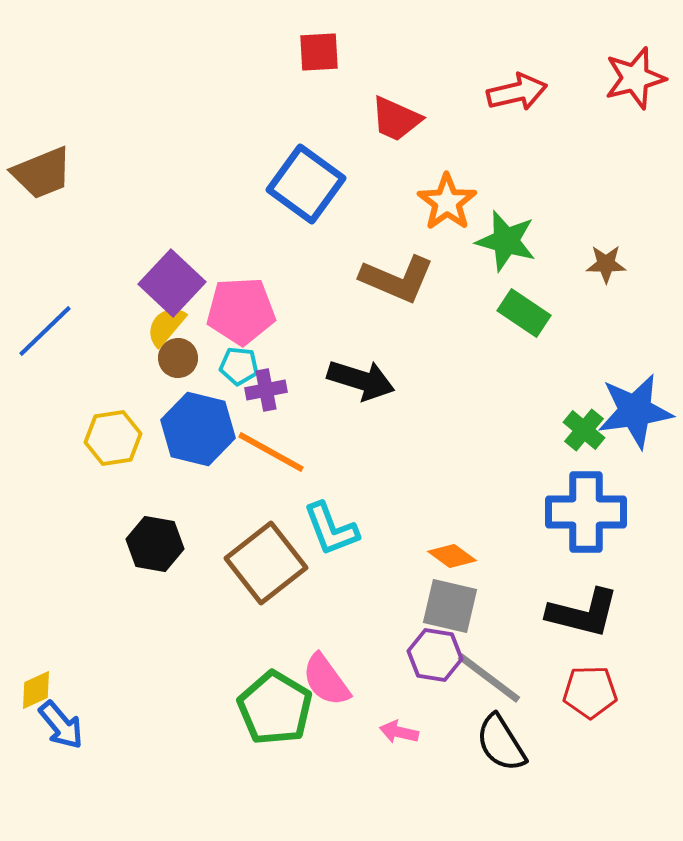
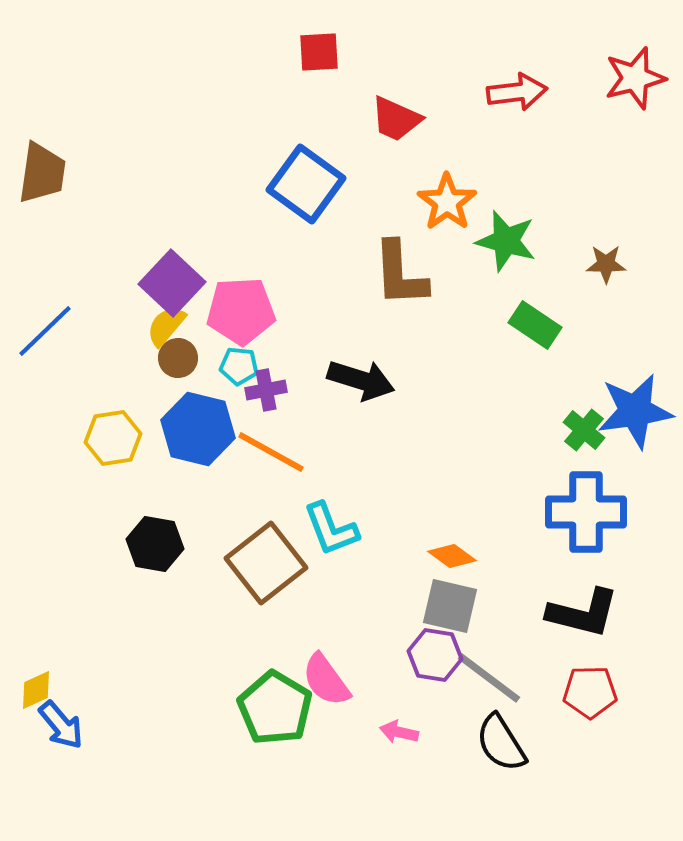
red arrow: rotated 6 degrees clockwise
brown trapezoid: rotated 60 degrees counterclockwise
brown L-shape: moved 3 px right, 5 px up; rotated 64 degrees clockwise
green rectangle: moved 11 px right, 12 px down
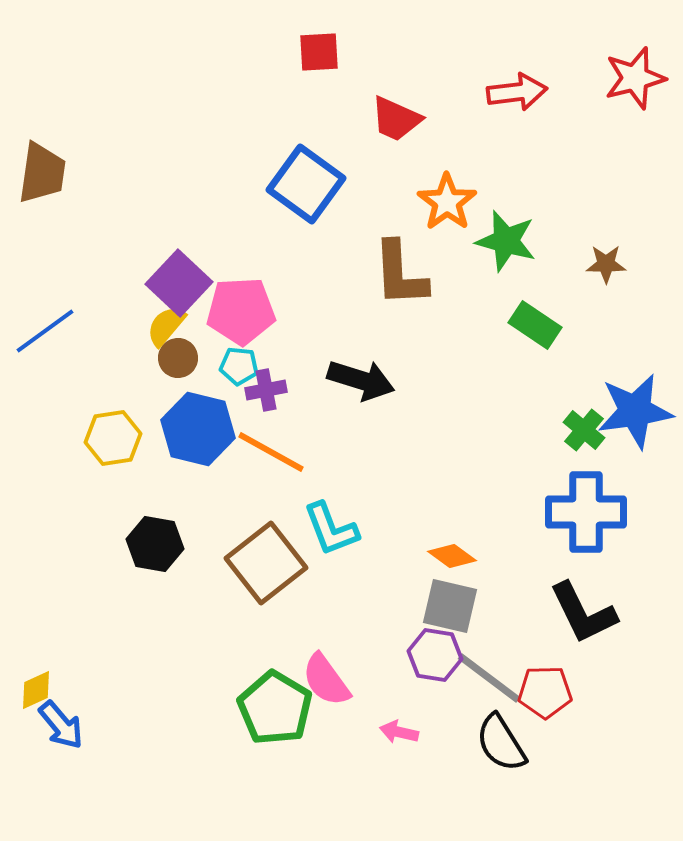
purple square: moved 7 px right
blue line: rotated 8 degrees clockwise
black L-shape: rotated 50 degrees clockwise
red pentagon: moved 45 px left
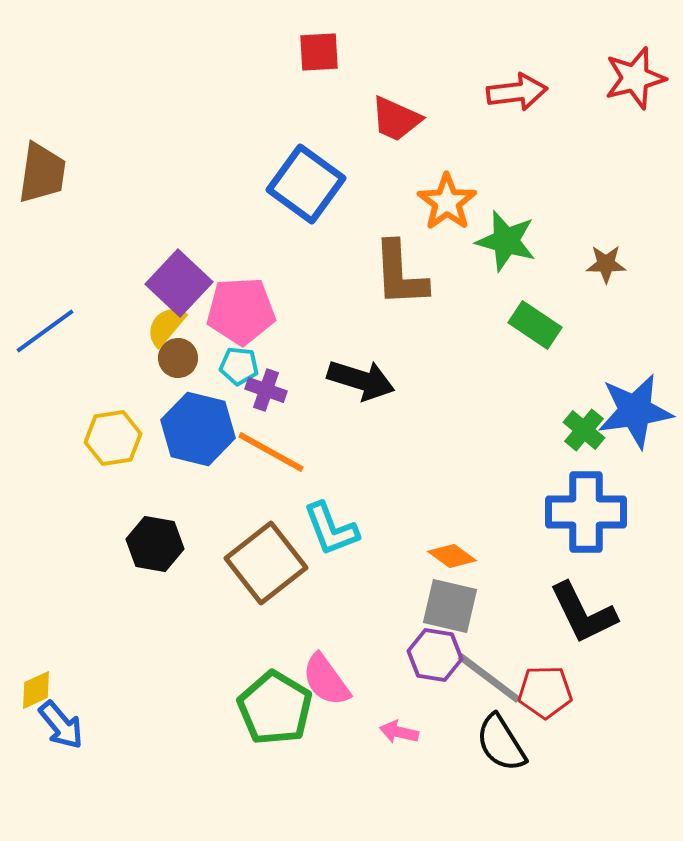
purple cross: rotated 30 degrees clockwise
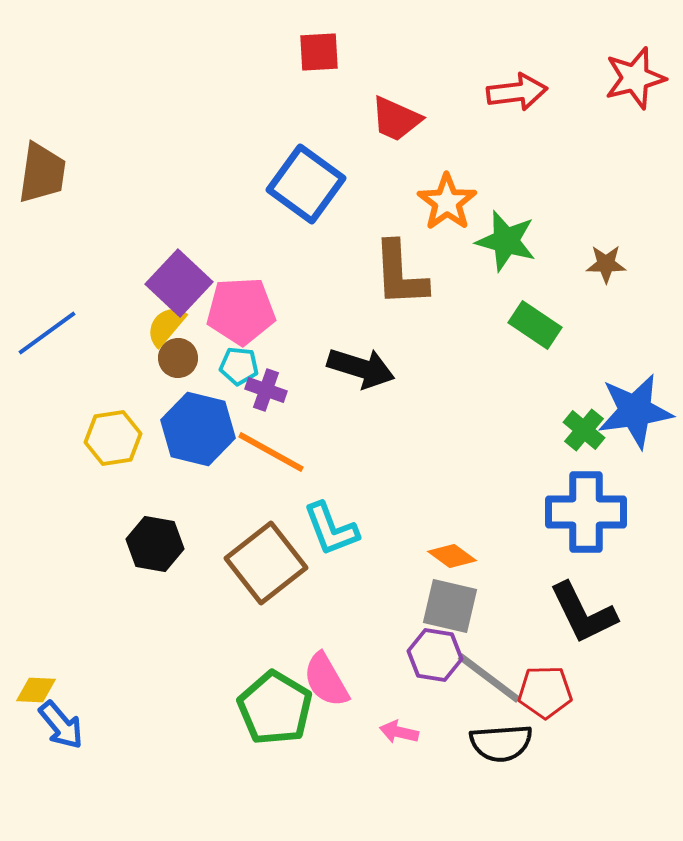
blue line: moved 2 px right, 2 px down
black arrow: moved 12 px up
pink semicircle: rotated 6 degrees clockwise
yellow diamond: rotated 27 degrees clockwise
black semicircle: rotated 62 degrees counterclockwise
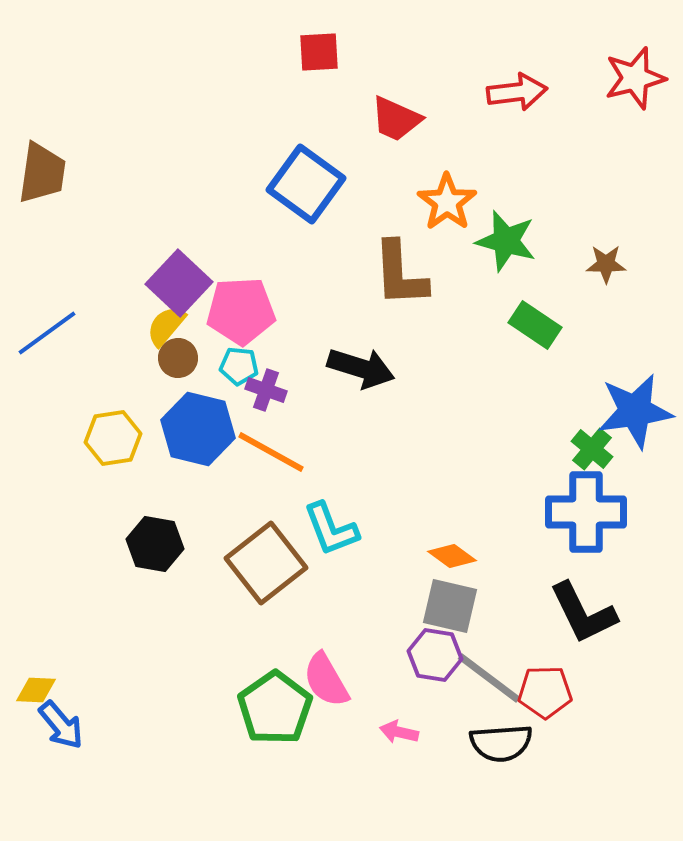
green cross: moved 8 px right, 19 px down
green pentagon: rotated 6 degrees clockwise
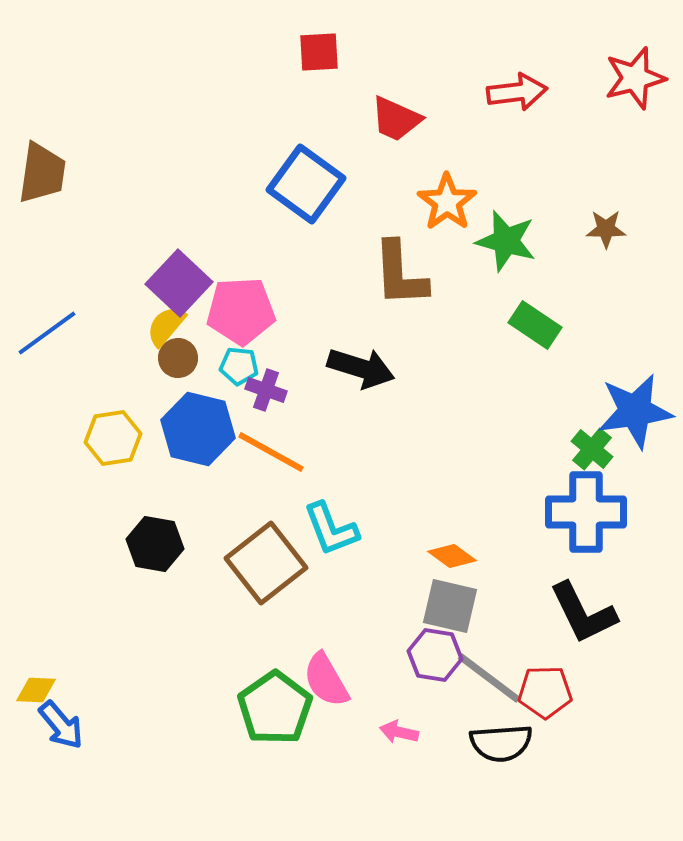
brown star: moved 35 px up
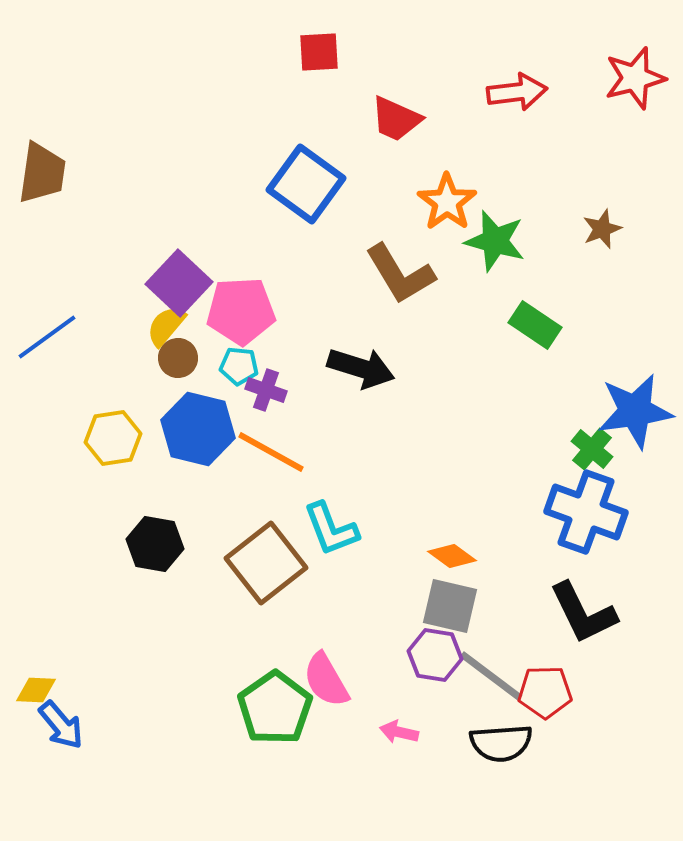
brown star: moved 4 px left; rotated 21 degrees counterclockwise
green star: moved 11 px left
brown L-shape: rotated 28 degrees counterclockwise
blue line: moved 4 px down
blue cross: rotated 20 degrees clockwise
gray line: moved 2 px right, 2 px up
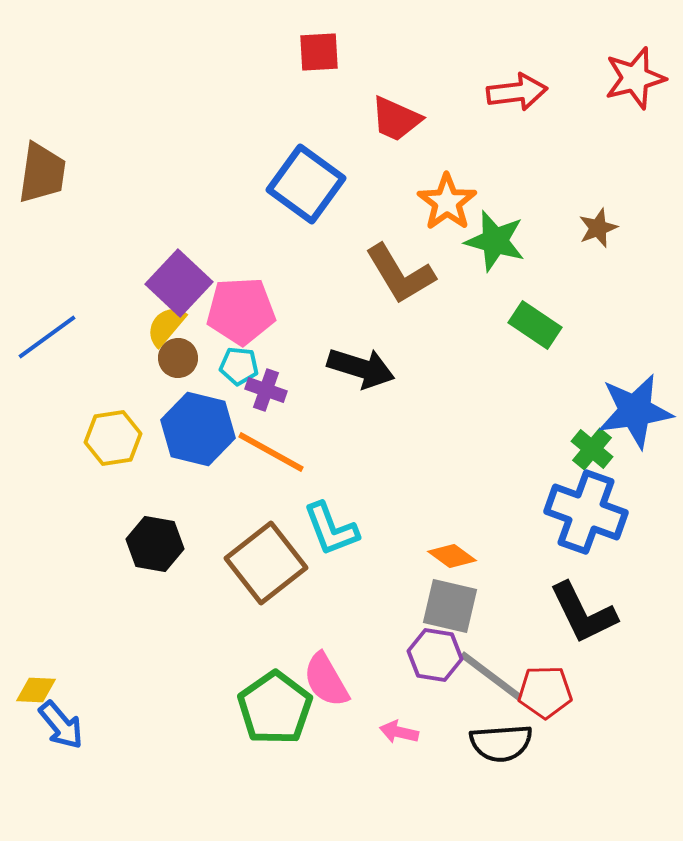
brown star: moved 4 px left, 1 px up
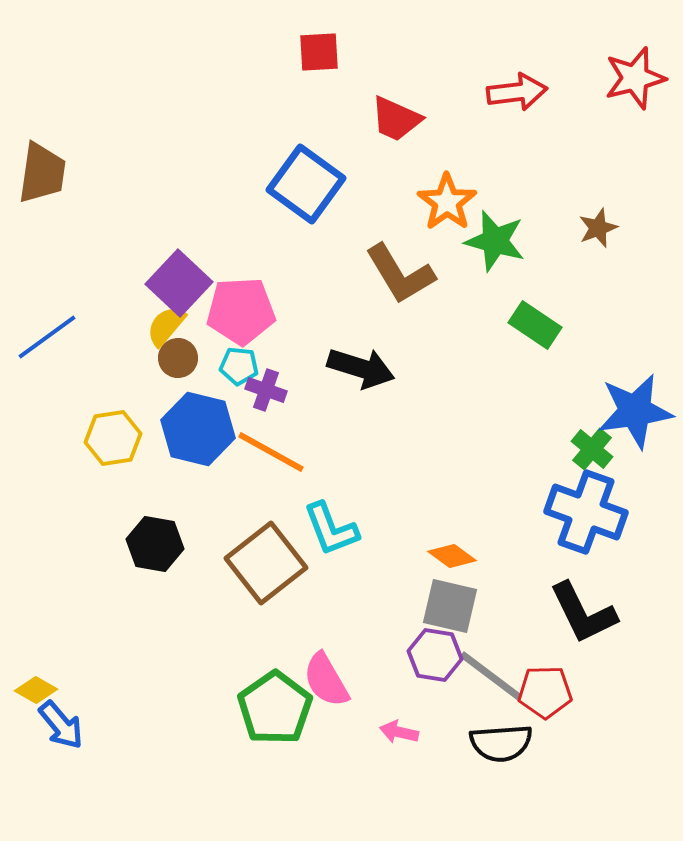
yellow diamond: rotated 27 degrees clockwise
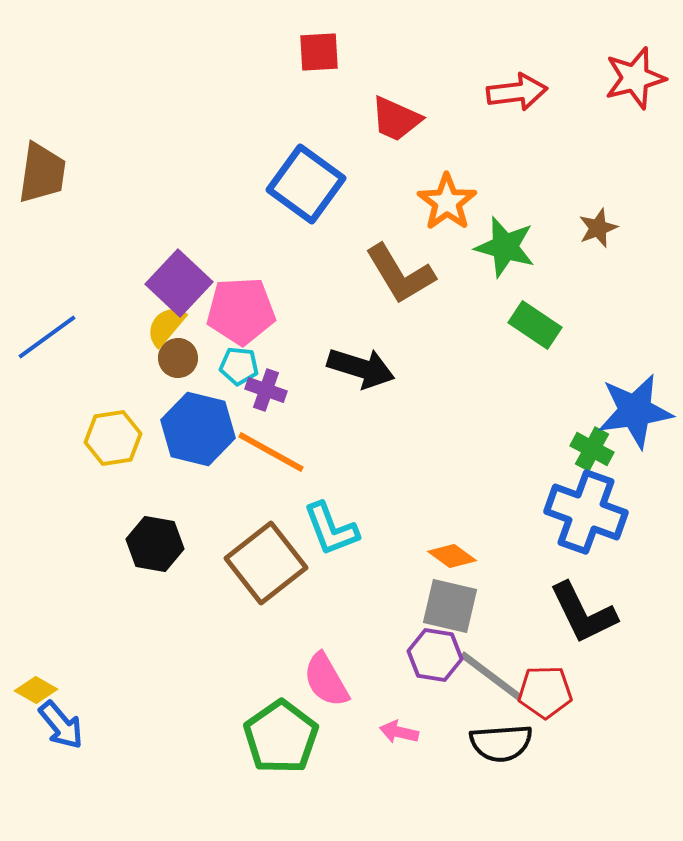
green star: moved 10 px right, 6 px down
green cross: rotated 12 degrees counterclockwise
green pentagon: moved 6 px right, 29 px down
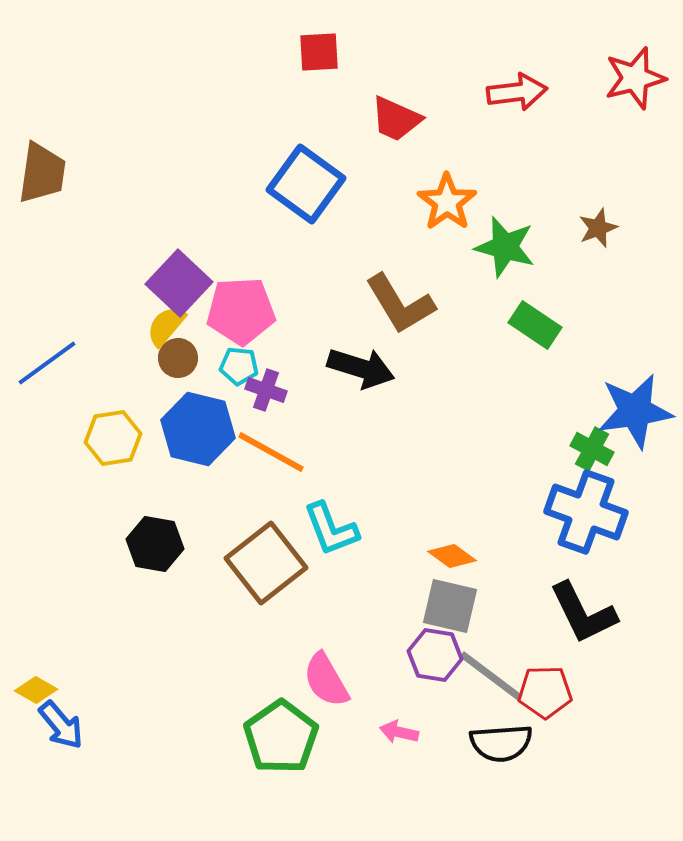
brown L-shape: moved 30 px down
blue line: moved 26 px down
